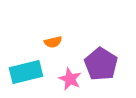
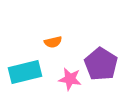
cyan rectangle: moved 1 px left
pink star: rotated 15 degrees counterclockwise
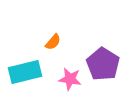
orange semicircle: rotated 36 degrees counterclockwise
purple pentagon: moved 2 px right
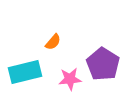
pink star: rotated 15 degrees counterclockwise
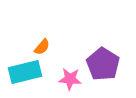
orange semicircle: moved 11 px left, 5 px down
pink star: rotated 10 degrees clockwise
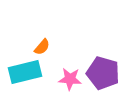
purple pentagon: moved 9 px down; rotated 16 degrees counterclockwise
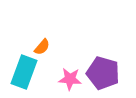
cyan rectangle: moved 1 px left; rotated 56 degrees counterclockwise
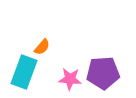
purple pentagon: rotated 20 degrees counterclockwise
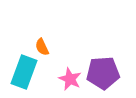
orange semicircle: rotated 114 degrees clockwise
pink star: rotated 20 degrees clockwise
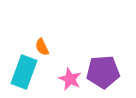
purple pentagon: moved 1 px up
